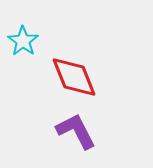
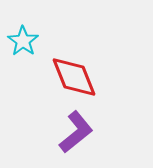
purple L-shape: moved 1 px down; rotated 78 degrees clockwise
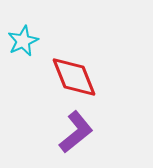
cyan star: rotated 12 degrees clockwise
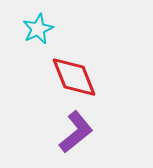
cyan star: moved 15 px right, 12 px up
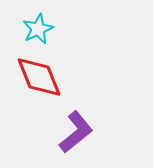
red diamond: moved 35 px left
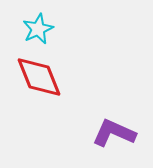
purple L-shape: moved 38 px right, 1 px down; rotated 117 degrees counterclockwise
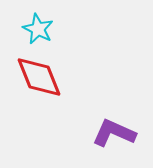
cyan star: rotated 20 degrees counterclockwise
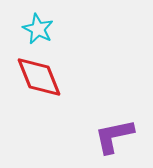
purple L-shape: moved 3 px down; rotated 36 degrees counterclockwise
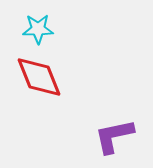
cyan star: rotated 28 degrees counterclockwise
